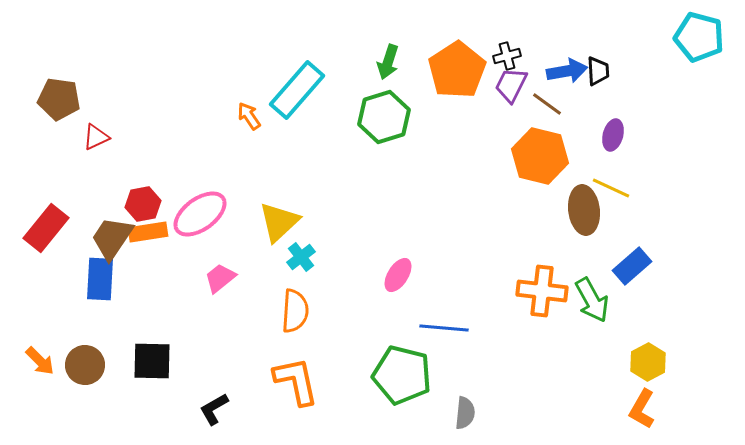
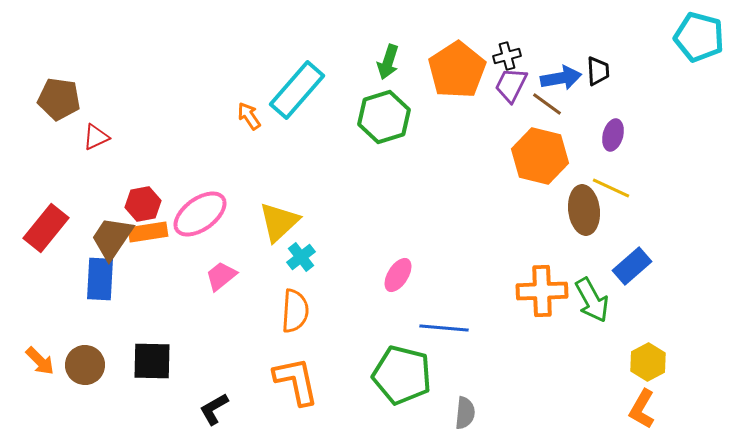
blue arrow at (567, 71): moved 6 px left, 7 px down
pink trapezoid at (220, 278): moved 1 px right, 2 px up
orange cross at (542, 291): rotated 9 degrees counterclockwise
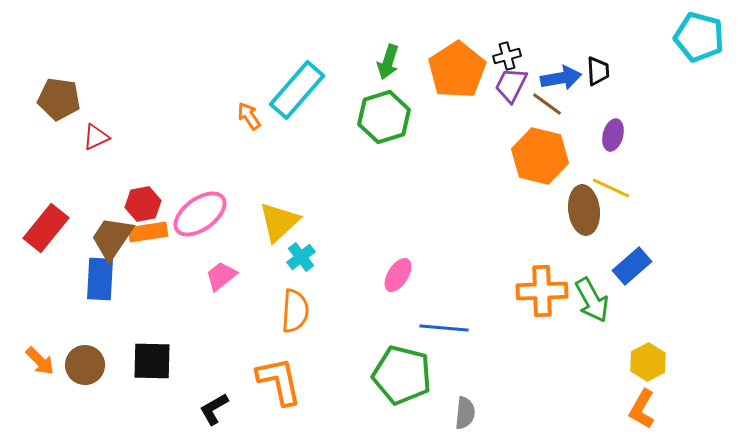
orange L-shape at (296, 381): moved 17 px left
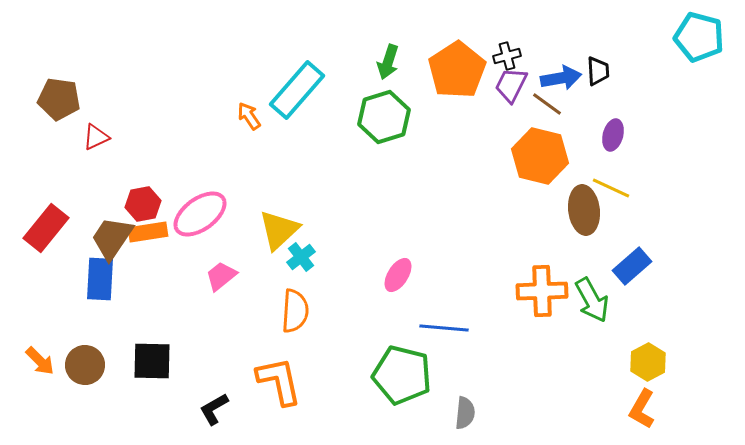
yellow triangle at (279, 222): moved 8 px down
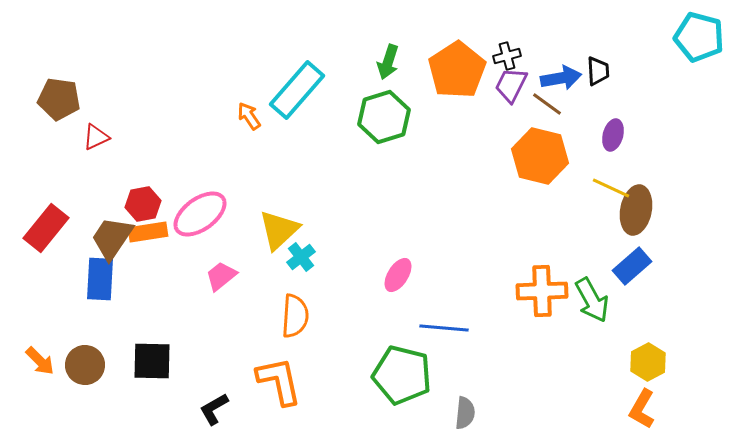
brown ellipse at (584, 210): moved 52 px right; rotated 18 degrees clockwise
orange semicircle at (295, 311): moved 5 px down
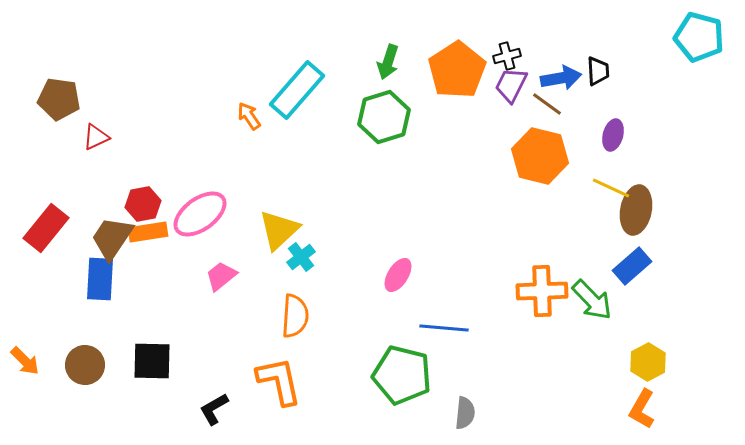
green arrow at (592, 300): rotated 15 degrees counterclockwise
orange arrow at (40, 361): moved 15 px left
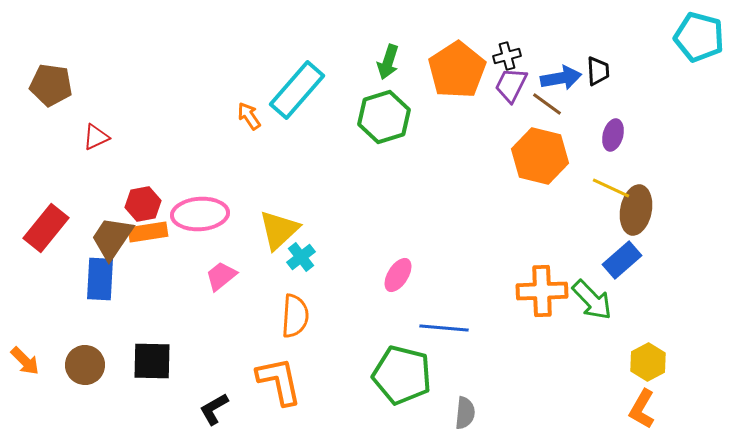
brown pentagon at (59, 99): moved 8 px left, 14 px up
pink ellipse at (200, 214): rotated 32 degrees clockwise
blue rectangle at (632, 266): moved 10 px left, 6 px up
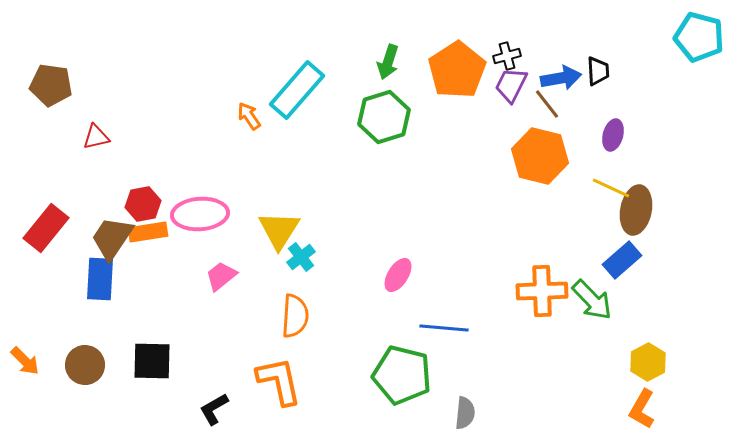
brown line at (547, 104): rotated 16 degrees clockwise
red triangle at (96, 137): rotated 12 degrees clockwise
yellow triangle at (279, 230): rotated 15 degrees counterclockwise
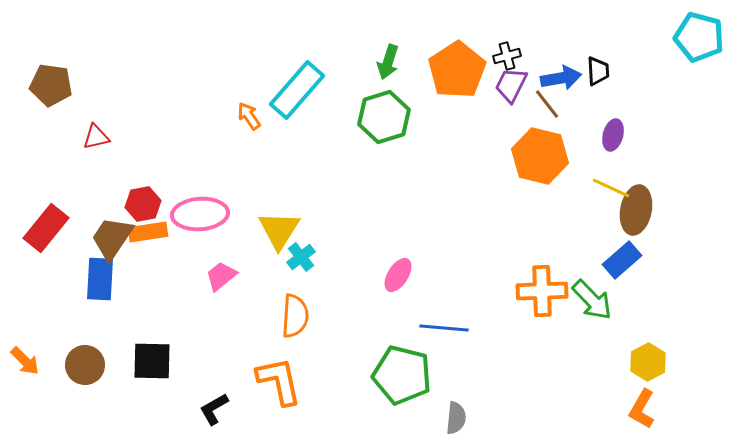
gray semicircle at (465, 413): moved 9 px left, 5 px down
